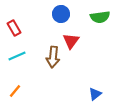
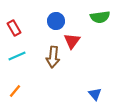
blue circle: moved 5 px left, 7 px down
red triangle: moved 1 px right
blue triangle: rotated 32 degrees counterclockwise
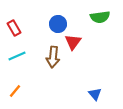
blue circle: moved 2 px right, 3 px down
red triangle: moved 1 px right, 1 px down
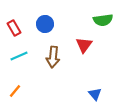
green semicircle: moved 3 px right, 3 px down
blue circle: moved 13 px left
red triangle: moved 11 px right, 3 px down
cyan line: moved 2 px right
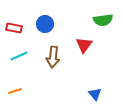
red rectangle: rotated 49 degrees counterclockwise
orange line: rotated 32 degrees clockwise
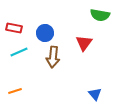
green semicircle: moved 3 px left, 5 px up; rotated 18 degrees clockwise
blue circle: moved 9 px down
red triangle: moved 2 px up
cyan line: moved 4 px up
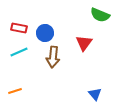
green semicircle: rotated 12 degrees clockwise
red rectangle: moved 5 px right
